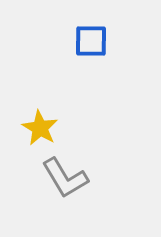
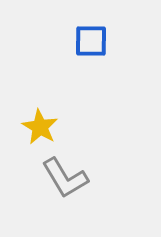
yellow star: moved 1 px up
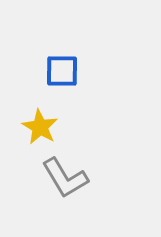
blue square: moved 29 px left, 30 px down
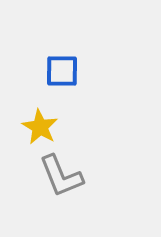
gray L-shape: moved 4 px left, 2 px up; rotated 9 degrees clockwise
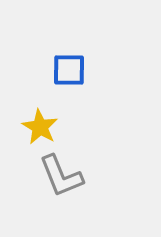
blue square: moved 7 px right, 1 px up
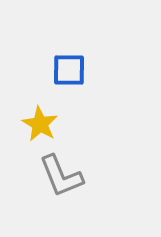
yellow star: moved 3 px up
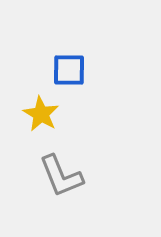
yellow star: moved 1 px right, 10 px up
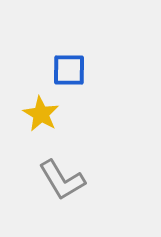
gray L-shape: moved 1 px right, 4 px down; rotated 9 degrees counterclockwise
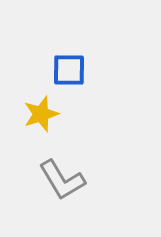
yellow star: rotated 24 degrees clockwise
